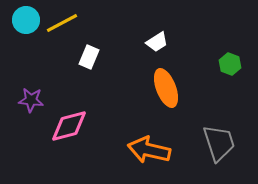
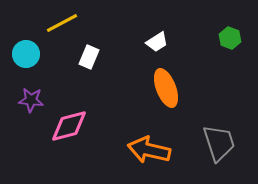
cyan circle: moved 34 px down
green hexagon: moved 26 px up
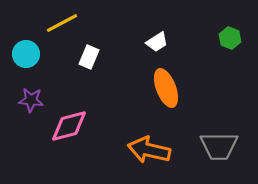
gray trapezoid: moved 3 px down; rotated 108 degrees clockwise
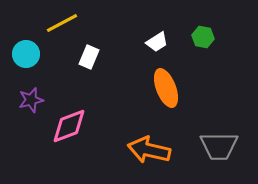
green hexagon: moved 27 px left, 1 px up; rotated 10 degrees counterclockwise
purple star: rotated 20 degrees counterclockwise
pink diamond: rotated 6 degrees counterclockwise
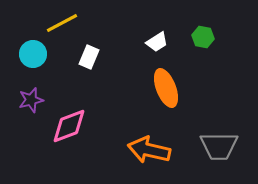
cyan circle: moved 7 px right
